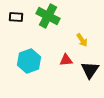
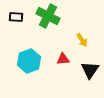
red triangle: moved 3 px left, 1 px up
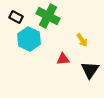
black rectangle: rotated 24 degrees clockwise
cyan hexagon: moved 22 px up; rotated 15 degrees counterclockwise
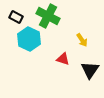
red triangle: rotated 24 degrees clockwise
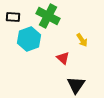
black rectangle: moved 3 px left; rotated 24 degrees counterclockwise
cyan hexagon: rotated 15 degrees clockwise
red triangle: moved 1 px up; rotated 24 degrees clockwise
black triangle: moved 14 px left, 15 px down
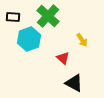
green cross: rotated 15 degrees clockwise
black triangle: moved 2 px left, 2 px up; rotated 36 degrees counterclockwise
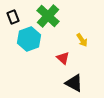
black rectangle: rotated 64 degrees clockwise
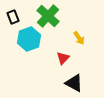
yellow arrow: moved 3 px left, 2 px up
red triangle: rotated 32 degrees clockwise
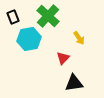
cyan hexagon: rotated 10 degrees clockwise
black triangle: rotated 36 degrees counterclockwise
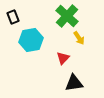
green cross: moved 19 px right
cyan hexagon: moved 2 px right, 1 px down
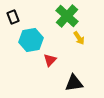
red triangle: moved 13 px left, 2 px down
